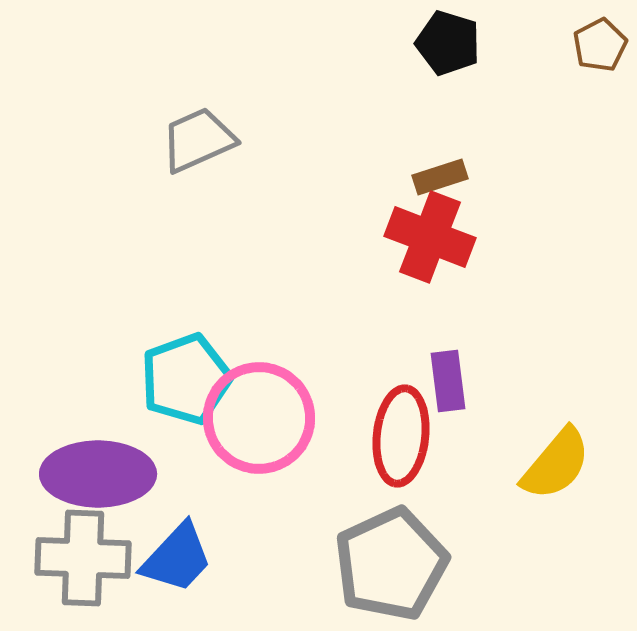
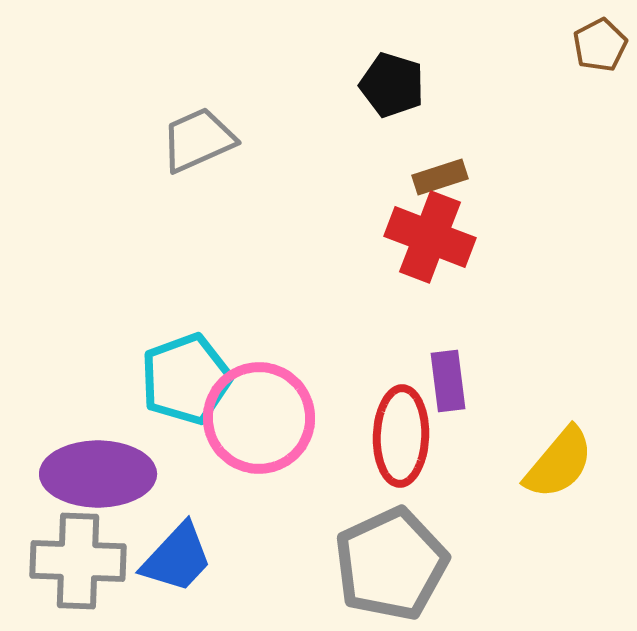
black pentagon: moved 56 px left, 42 px down
red ellipse: rotated 4 degrees counterclockwise
yellow semicircle: moved 3 px right, 1 px up
gray cross: moved 5 px left, 3 px down
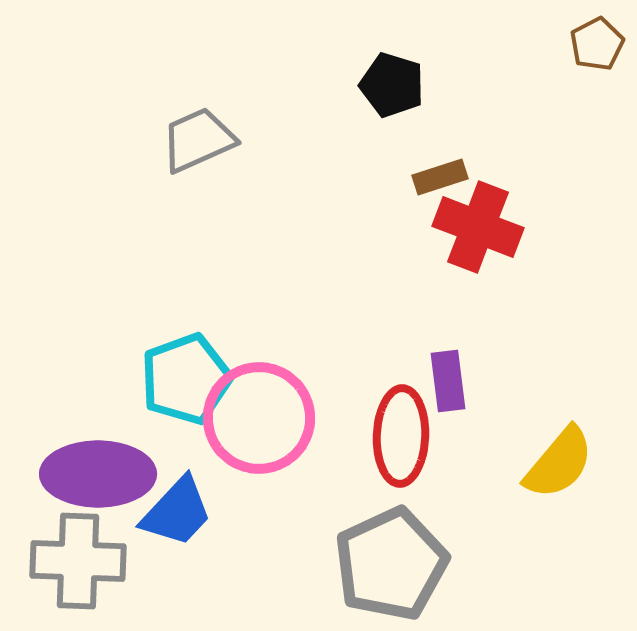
brown pentagon: moved 3 px left, 1 px up
red cross: moved 48 px right, 10 px up
blue trapezoid: moved 46 px up
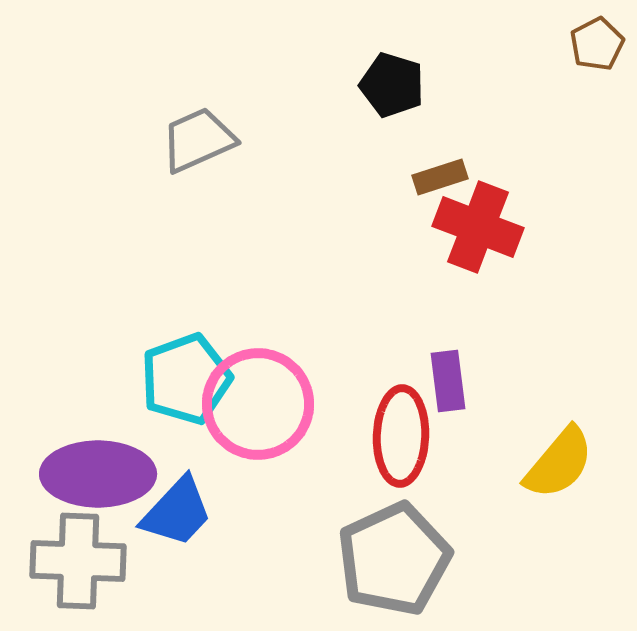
pink circle: moved 1 px left, 14 px up
gray pentagon: moved 3 px right, 5 px up
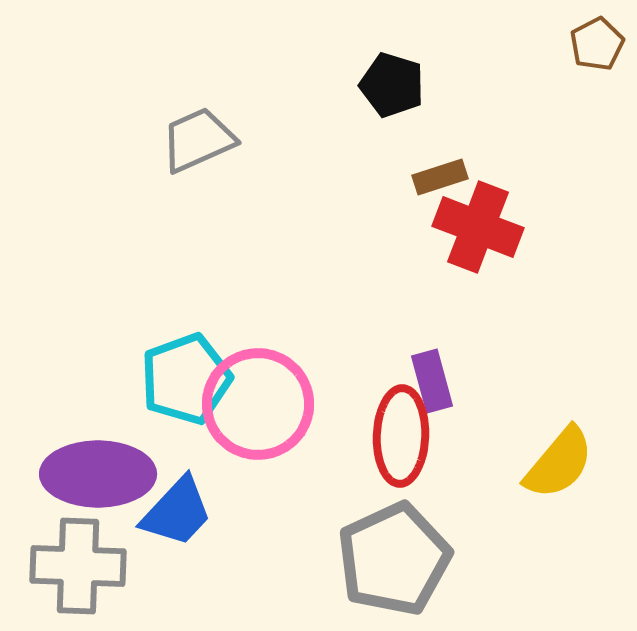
purple rectangle: moved 16 px left; rotated 8 degrees counterclockwise
gray cross: moved 5 px down
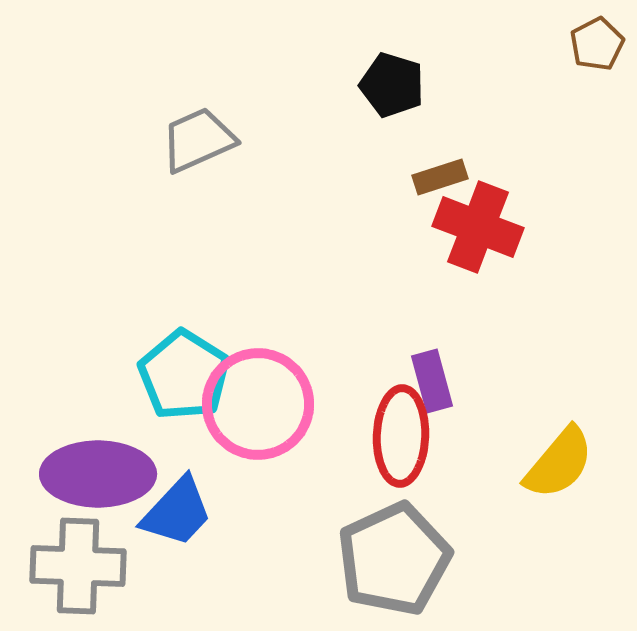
cyan pentagon: moved 2 px left, 4 px up; rotated 20 degrees counterclockwise
